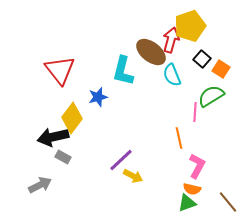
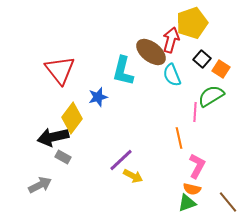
yellow pentagon: moved 2 px right, 3 px up
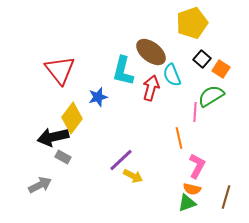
red arrow: moved 20 px left, 48 px down
brown line: moved 2 px left, 5 px up; rotated 55 degrees clockwise
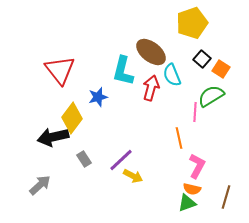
gray rectangle: moved 21 px right, 2 px down; rotated 28 degrees clockwise
gray arrow: rotated 15 degrees counterclockwise
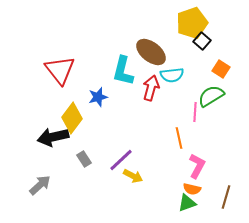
black square: moved 18 px up
cyan semicircle: rotated 75 degrees counterclockwise
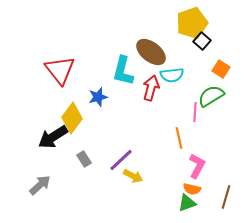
black arrow: rotated 20 degrees counterclockwise
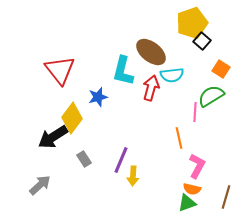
purple line: rotated 24 degrees counterclockwise
yellow arrow: rotated 66 degrees clockwise
